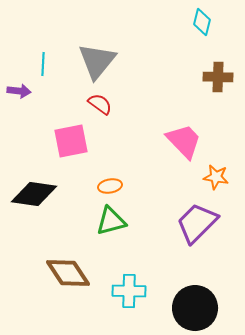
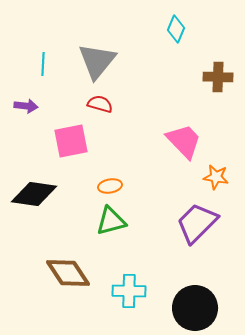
cyan diamond: moved 26 px left, 7 px down; rotated 8 degrees clockwise
purple arrow: moved 7 px right, 15 px down
red semicircle: rotated 20 degrees counterclockwise
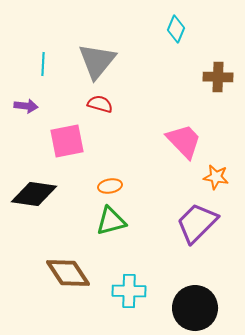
pink square: moved 4 px left
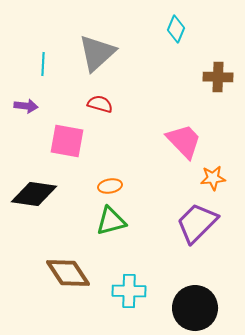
gray triangle: moved 8 px up; rotated 9 degrees clockwise
pink square: rotated 21 degrees clockwise
orange star: moved 3 px left, 1 px down; rotated 15 degrees counterclockwise
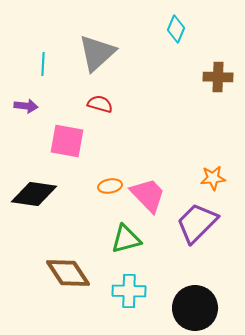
pink trapezoid: moved 36 px left, 54 px down
green triangle: moved 15 px right, 18 px down
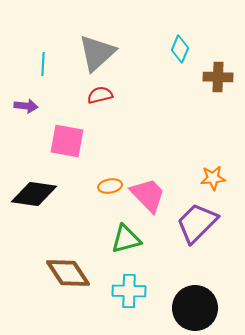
cyan diamond: moved 4 px right, 20 px down
red semicircle: moved 9 px up; rotated 30 degrees counterclockwise
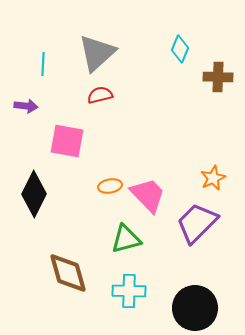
orange star: rotated 20 degrees counterclockwise
black diamond: rotated 72 degrees counterclockwise
brown diamond: rotated 18 degrees clockwise
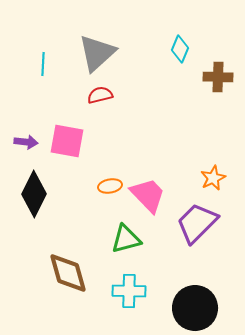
purple arrow: moved 36 px down
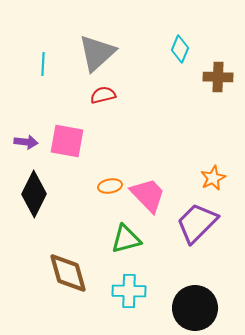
red semicircle: moved 3 px right
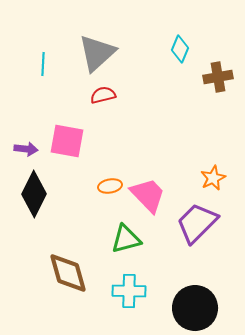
brown cross: rotated 12 degrees counterclockwise
purple arrow: moved 7 px down
